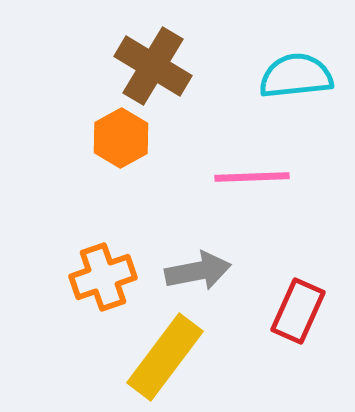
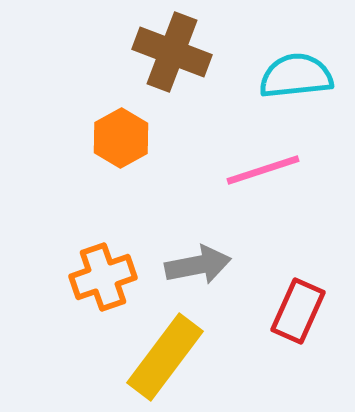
brown cross: moved 19 px right, 14 px up; rotated 10 degrees counterclockwise
pink line: moved 11 px right, 7 px up; rotated 16 degrees counterclockwise
gray arrow: moved 6 px up
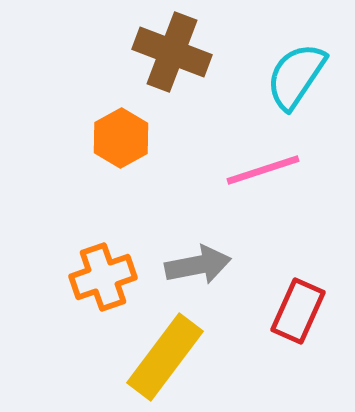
cyan semicircle: rotated 50 degrees counterclockwise
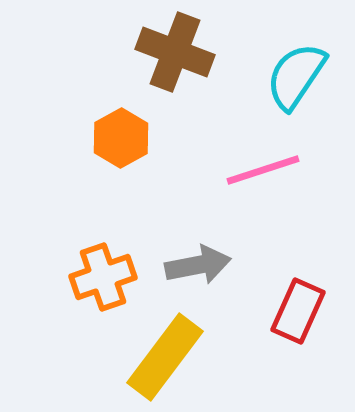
brown cross: moved 3 px right
